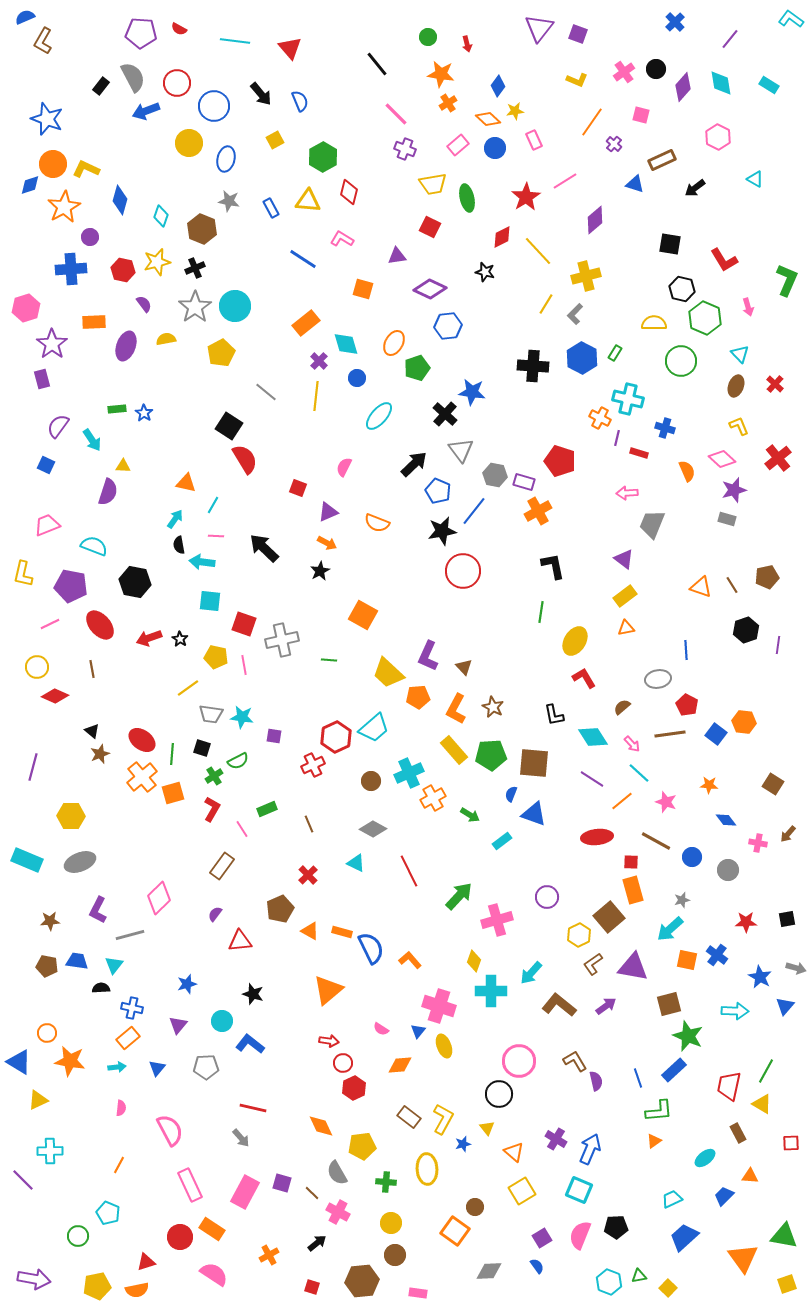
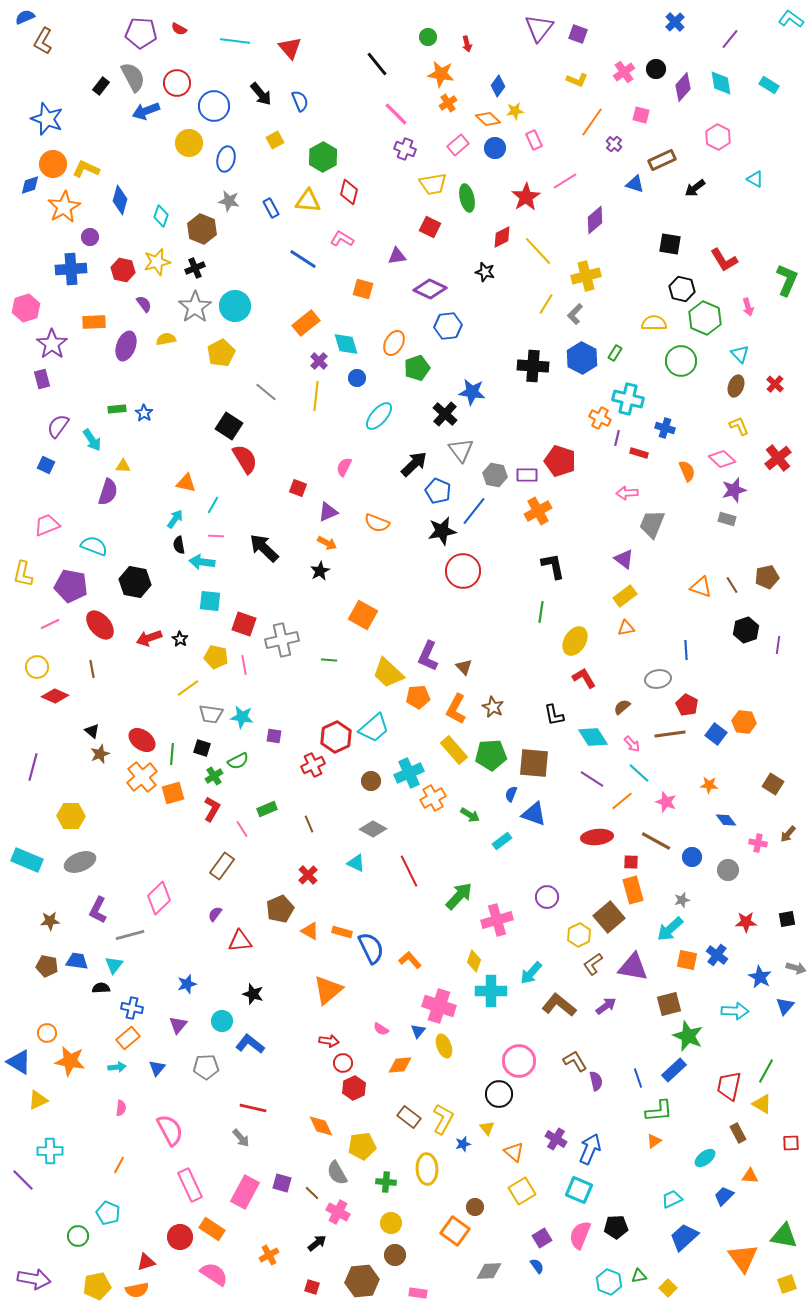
purple rectangle at (524, 482): moved 3 px right, 7 px up; rotated 15 degrees counterclockwise
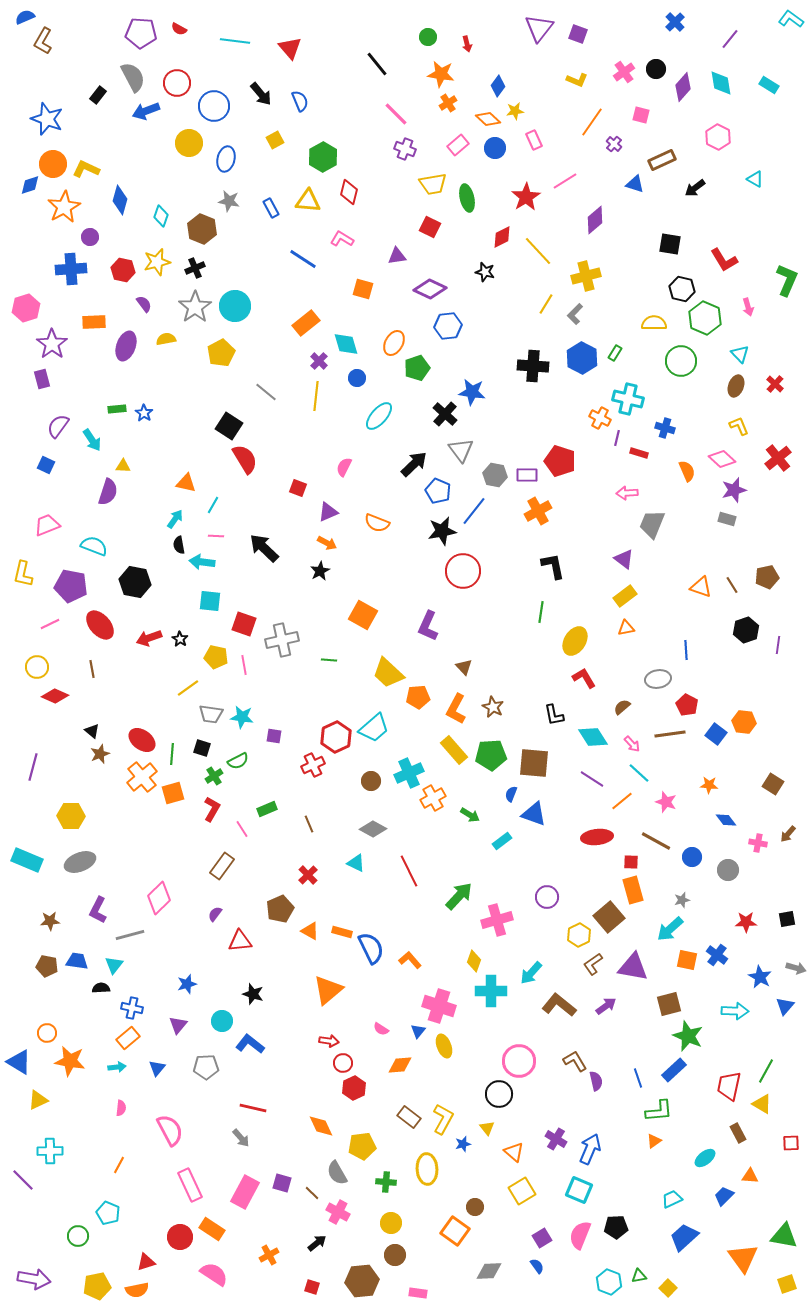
black rectangle at (101, 86): moved 3 px left, 9 px down
purple L-shape at (428, 656): moved 30 px up
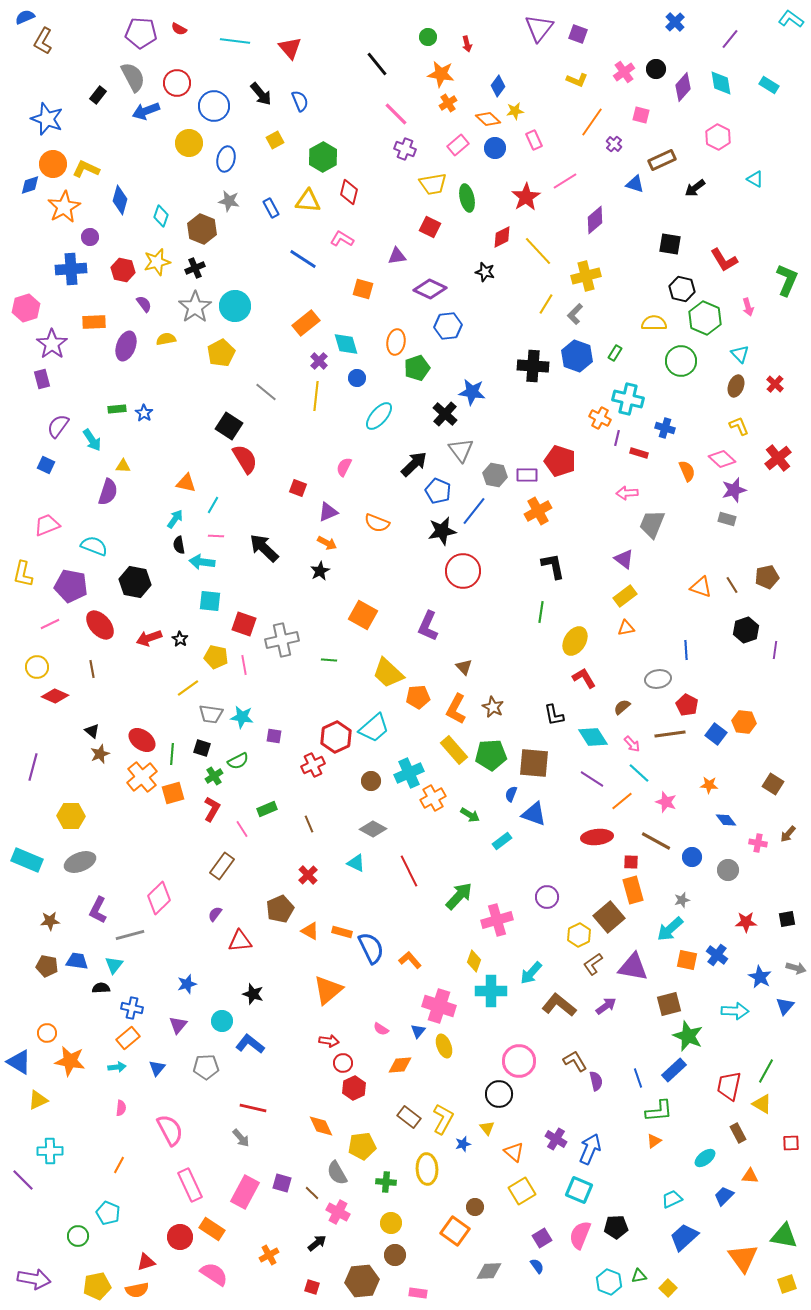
orange ellipse at (394, 343): moved 2 px right, 1 px up; rotated 20 degrees counterclockwise
blue hexagon at (582, 358): moved 5 px left, 2 px up; rotated 8 degrees counterclockwise
purple line at (778, 645): moved 3 px left, 5 px down
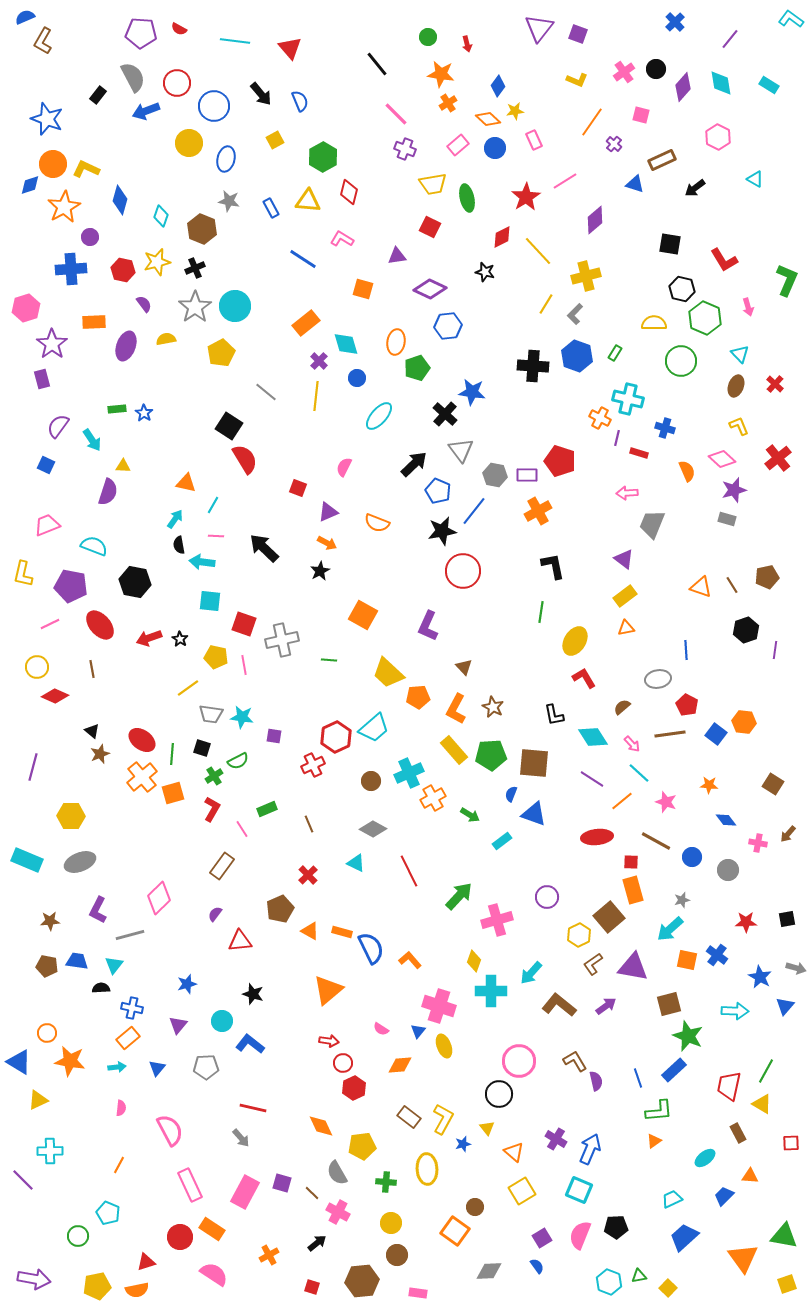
brown circle at (395, 1255): moved 2 px right
